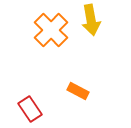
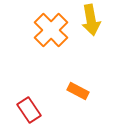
red rectangle: moved 1 px left, 1 px down
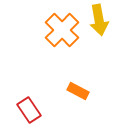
yellow arrow: moved 8 px right
orange cross: moved 11 px right
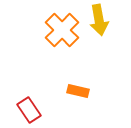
orange rectangle: rotated 15 degrees counterclockwise
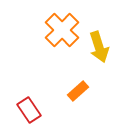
yellow arrow: moved 27 px down; rotated 8 degrees counterclockwise
orange rectangle: rotated 55 degrees counterclockwise
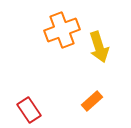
orange cross: rotated 24 degrees clockwise
orange rectangle: moved 14 px right, 10 px down
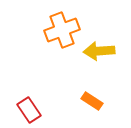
yellow arrow: moved 4 px down; rotated 104 degrees clockwise
orange rectangle: rotated 75 degrees clockwise
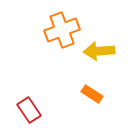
orange rectangle: moved 7 px up
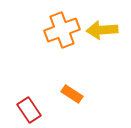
yellow arrow: moved 3 px right, 21 px up
orange rectangle: moved 20 px left
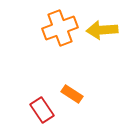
orange cross: moved 2 px left, 2 px up
red rectangle: moved 13 px right
